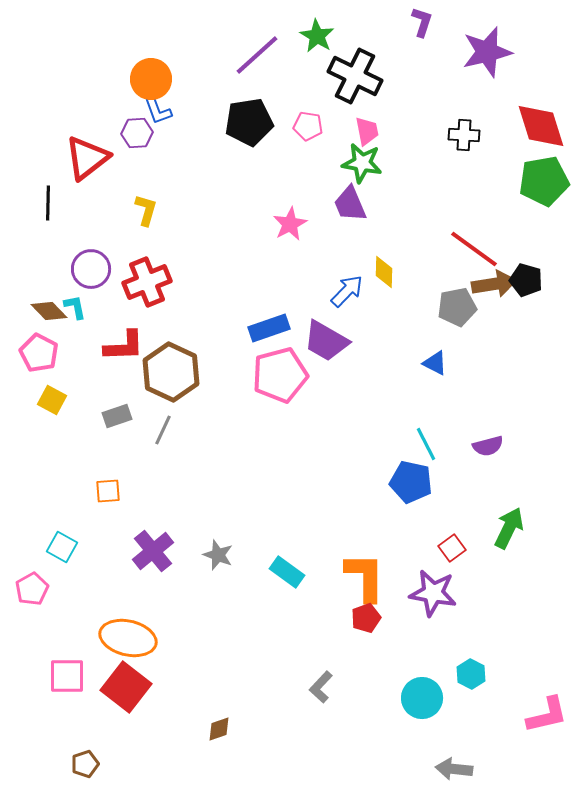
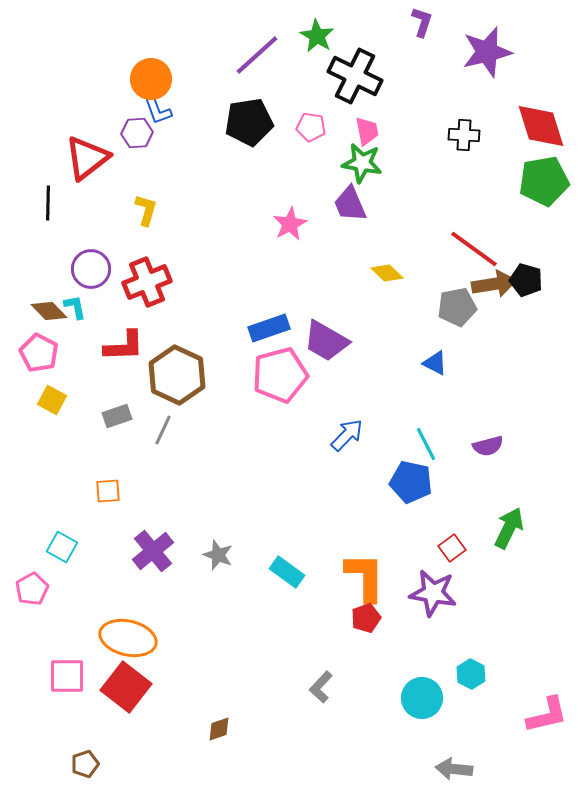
pink pentagon at (308, 126): moved 3 px right, 1 px down
yellow diamond at (384, 272): moved 3 px right, 1 px down; rotated 48 degrees counterclockwise
blue arrow at (347, 291): moved 144 px down
brown hexagon at (171, 372): moved 6 px right, 3 px down
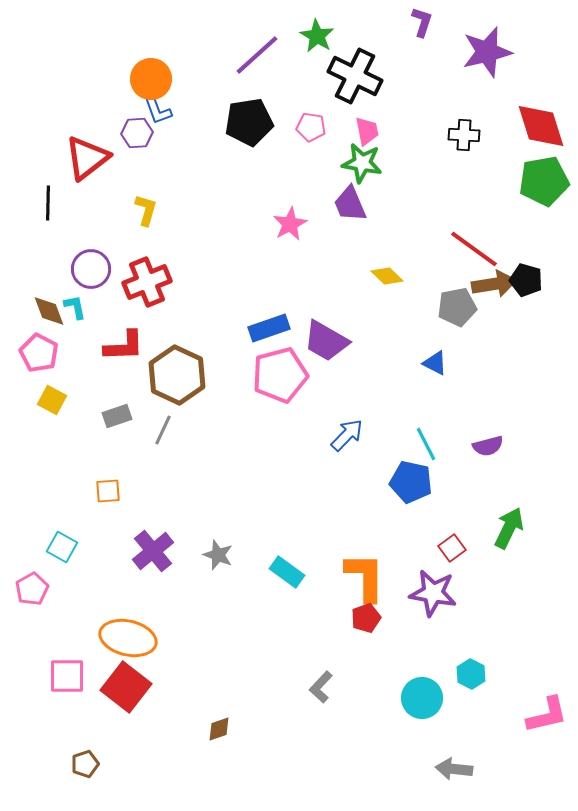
yellow diamond at (387, 273): moved 3 px down
brown diamond at (49, 311): rotated 24 degrees clockwise
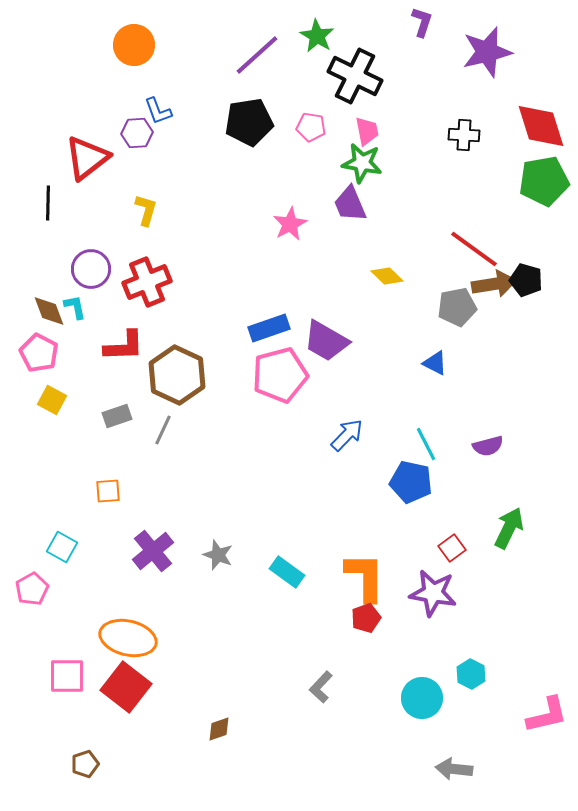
orange circle at (151, 79): moved 17 px left, 34 px up
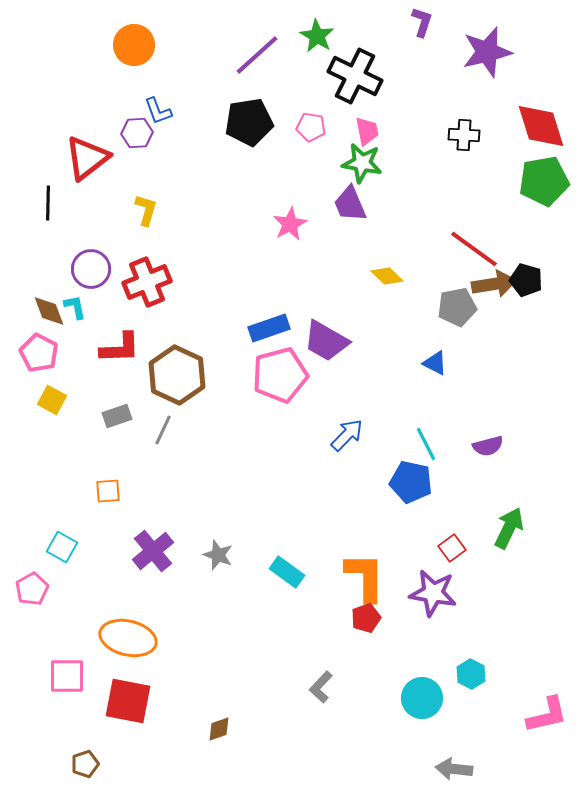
red L-shape at (124, 346): moved 4 px left, 2 px down
red square at (126, 687): moved 2 px right, 14 px down; rotated 27 degrees counterclockwise
